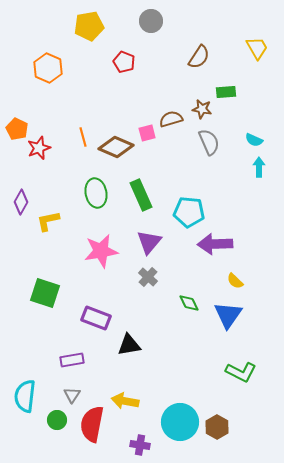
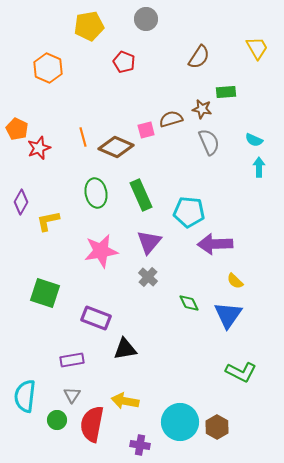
gray circle at (151, 21): moved 5 px left, 2 px up
pink square at (147, 133): moved 1 px left, 3 px up
black triangle at (129, 345): moved 4 px left, 4 px down
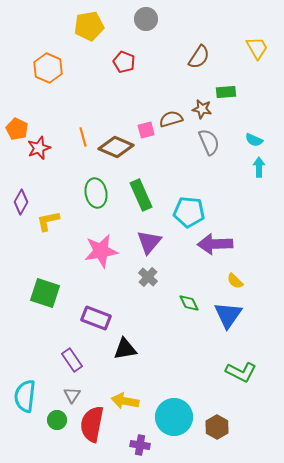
purple rectangle at (72, 360): rotated 65 degrees clockwise
cyan circle at (180, 422): moved 6 px left, 5 px up
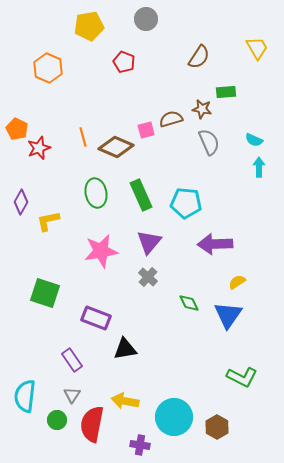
cyan pentagon at (189, 212): moved 3 px left, 9 px up
yellow semicircle at (235, 281): moved 2 px right, 1 px down; rotated 102 degrees clockwise
green L-shape at (241, 372): moved 1 px right, 5 px down
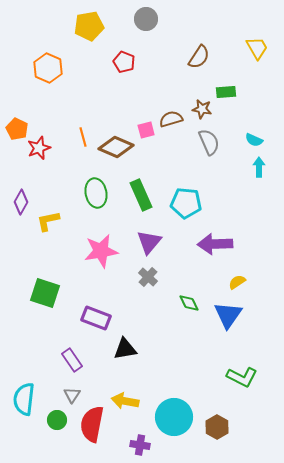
cyan semicircle at (25, 396): moved 1 px left, 3 px down
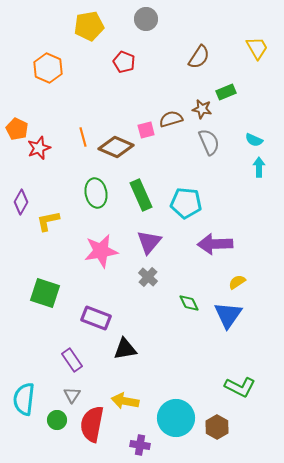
green rectangle at (226, 92): rotated 18 degrees counterclockwise
green L-shape at (242, 377): moved 2 px left, 10 px down
cyan circle at (174, 417): moved 2 px right, 1 px down
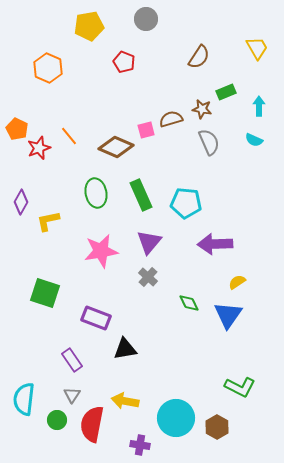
orange line at (83, 137): moved 14 px left, 1 px up; rotated 24 degrees counterclockwise
cyan arrow at (259, 167): moved 61 px up
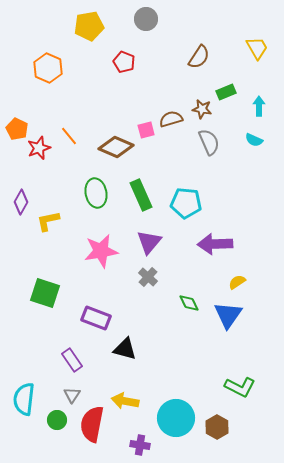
black triangle at (125, 349): rotated 25 degrees clockwise
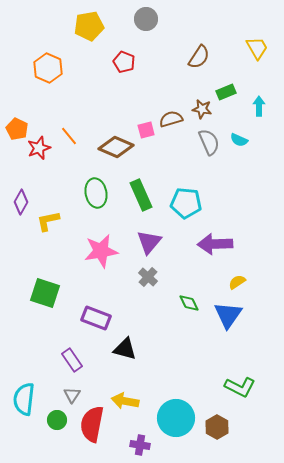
cyan semicircle at (254, 140): moved 15 px left
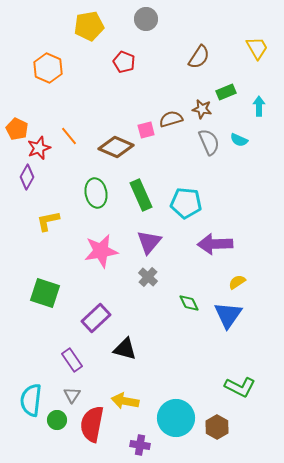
purple diamond at (21, 202): moved 6 px right, 25 px up
purple rectangle at (96, 318): rotated 64 degrees counterclockwise
cyan semicircle at (24, 399): moved 7 px right, 1 px down
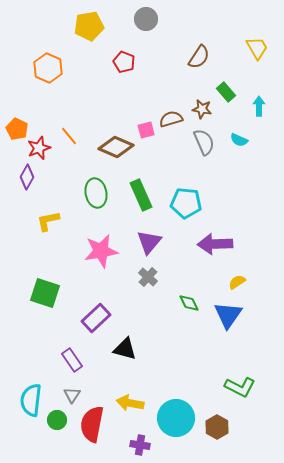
green rectangle at (226, 92): rotated 72 degrees clockwise
gray semicircle at (209, 142): moved 5 px left
yellow arrow at (125, 401): moved 5 px right, 2 px down
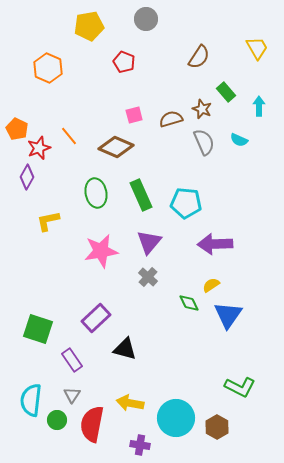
brown star at (202, 109): rotated 12 degrees clockwise
pink square at (146, 130): moved 12 px left, 15 px up
yellow semicircle at (237, 282): moved 26 px left, 3 px down
green square at (45, 293): moved 7 px left, 36 px down
